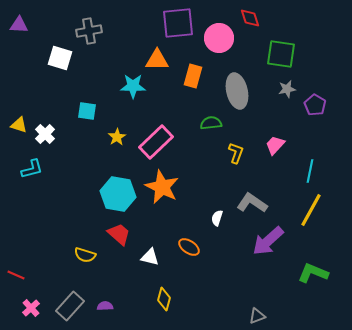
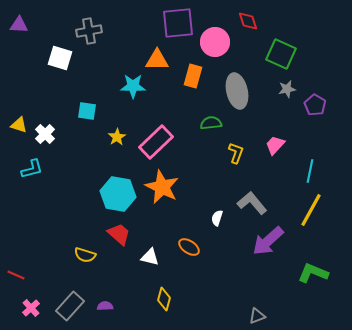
red diamond: moved 2 px left, 3 px down
pink circle: moved 4 px left, 4 px down
green square: rotated 16 degrees clockwise
gray L-shape: rotated 16 degrees clockwise
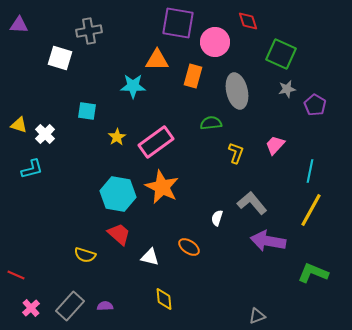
purple square: rotated 16 degrees clockwise
pink rectangle: rotated 8 degrees clockwise
purple arrow: rotated 52 degrees clockwise
yellow diamond: rotated 20 degrees counterclockwise
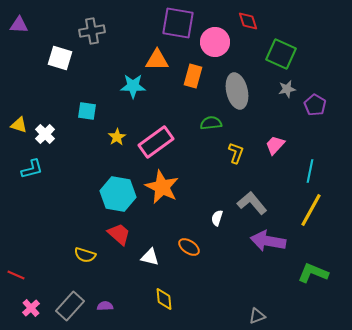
gray cross: moved 3 px right
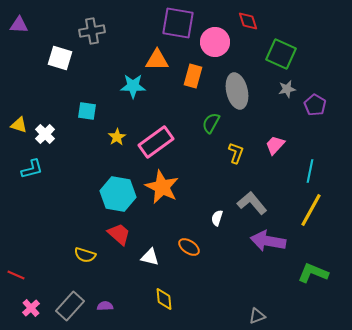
green semicircle: rotated 55 degrees counterclockwise
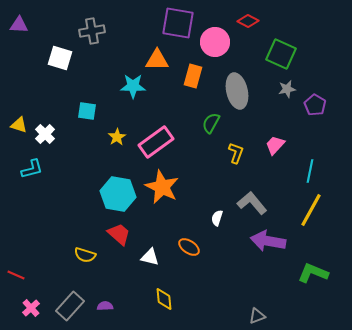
red diamond: rotated 45 degrees counterclockwise
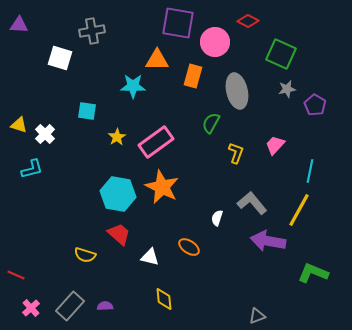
yellow line: moved 12 px left
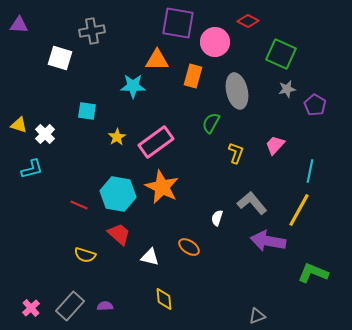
red line: moved 63 px right, 70 px up
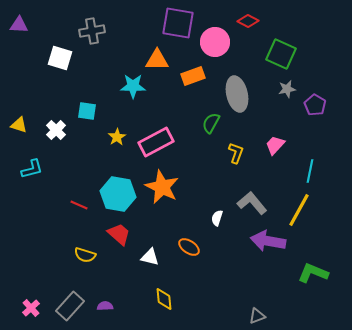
orange rectangle: rotated 55 degrees clockwise
gray ellipse: moved 3 px down
white cross: moved 11 px right, 4 px up
pink rectangle: rotated 8 degrees clockwise
